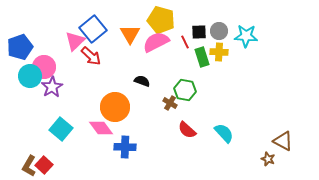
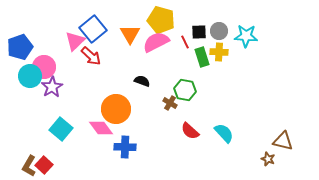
orange circle: moved 1 px right, 2 px down
red semicircle: moved 3 px right, 1 px down
brown triangle: rotated 15 degrees counterclockwise
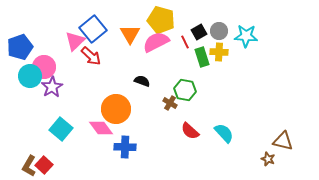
black square: rotated 28 degrees counterclockwise
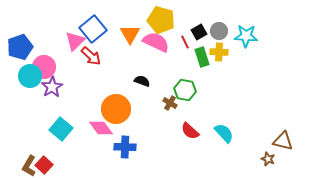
pink semicircle: rotated 52 degrees clockwise
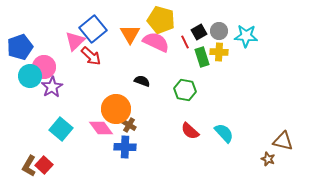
brown cross: moved 41 px left, 22 px down
